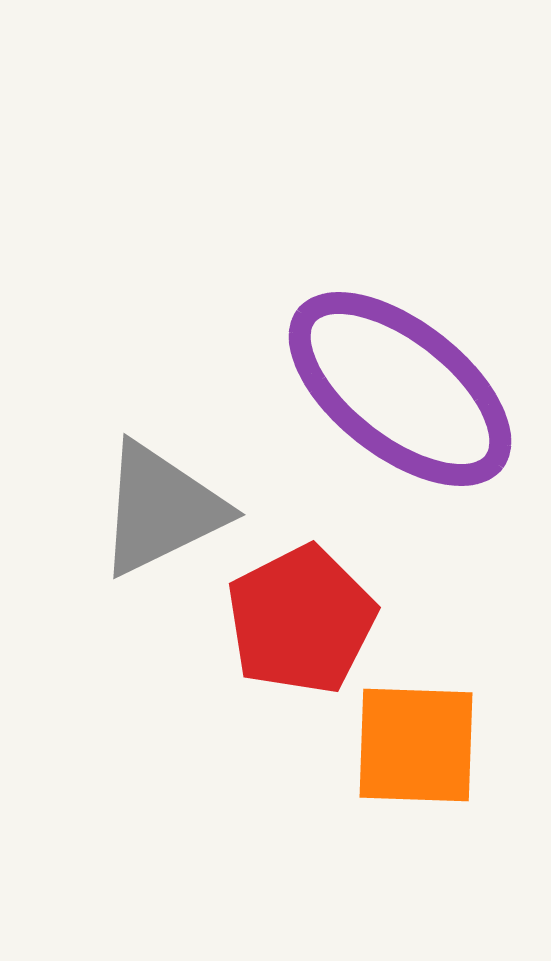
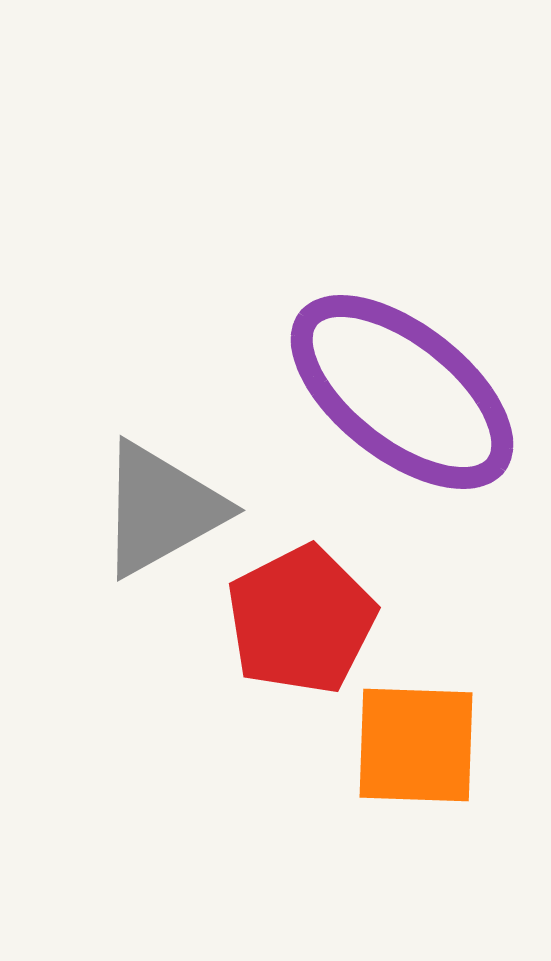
purple ellipse: moved 2 px right, 3 px down
gray triangle: rotated 3 degrees counterclockwise
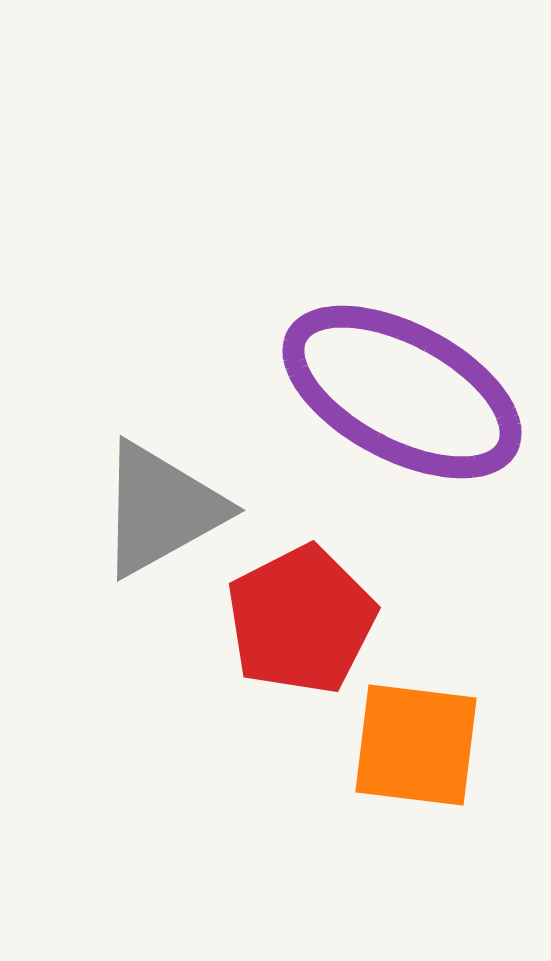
purple ellipse: rotated 10 degrees counterclockwise
orange square: rotated 5 degrees clockwise
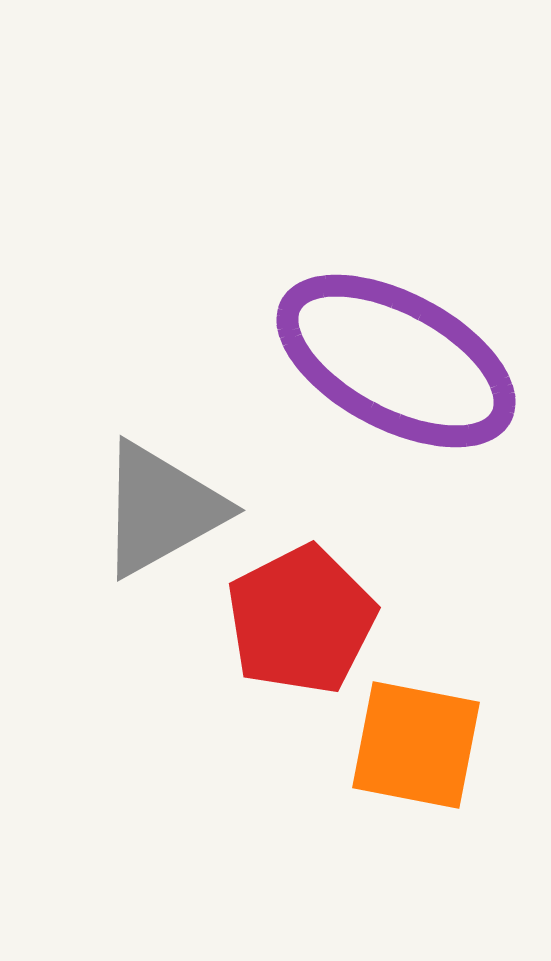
purple ellipse: moved 6 px left, 31 px up
orange square: rotated 4 degrees clockwise
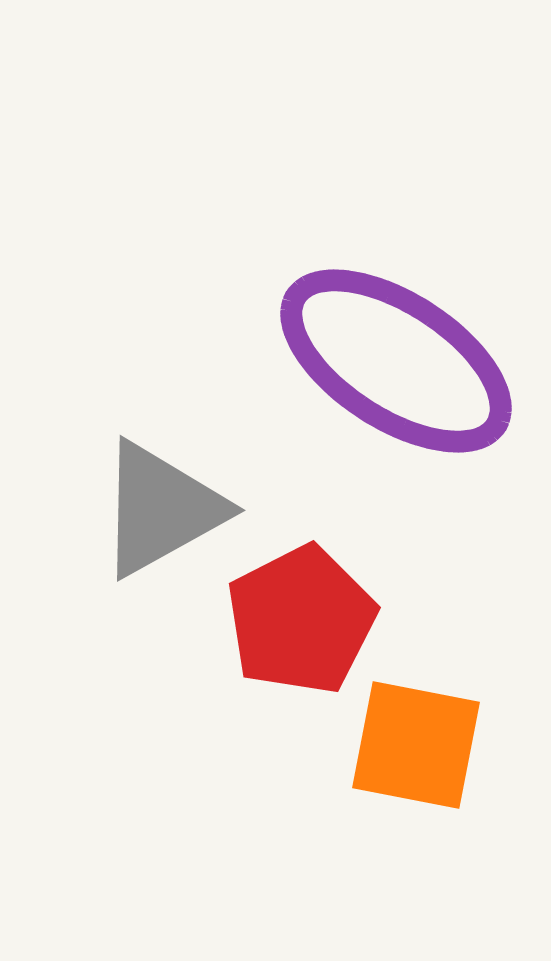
purple ellipse: rotated 5 degrees clockwise
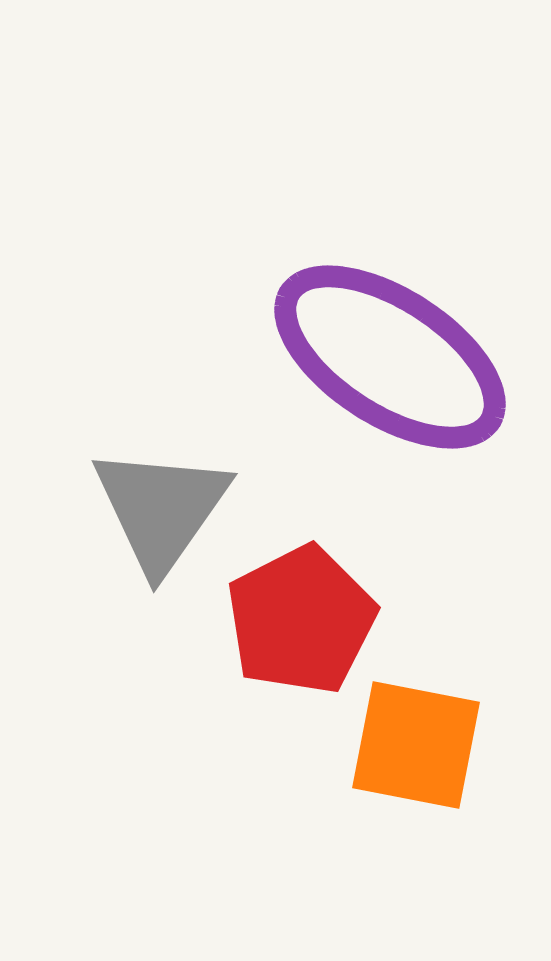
purple ellipse: moved 6 px left, 4 px up
gray triangle: rotated 26 degrees counterclockwise
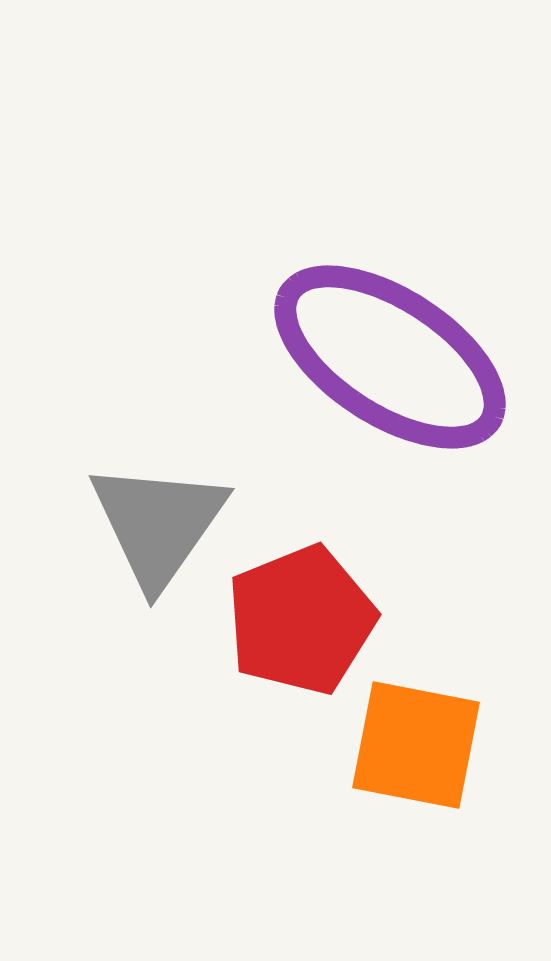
gray triangle: moved 3 px left, 15 px down
red pentagon: rotated 5 degrees clockwise
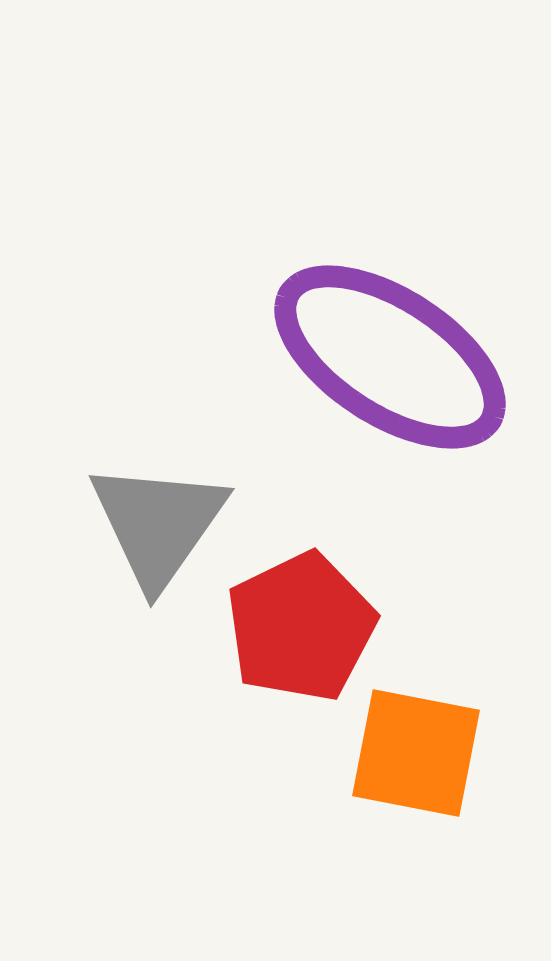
red pentagon: moved 7 px down; rotated 4 degrees counterclockwise
orange square: moved 8 px down
